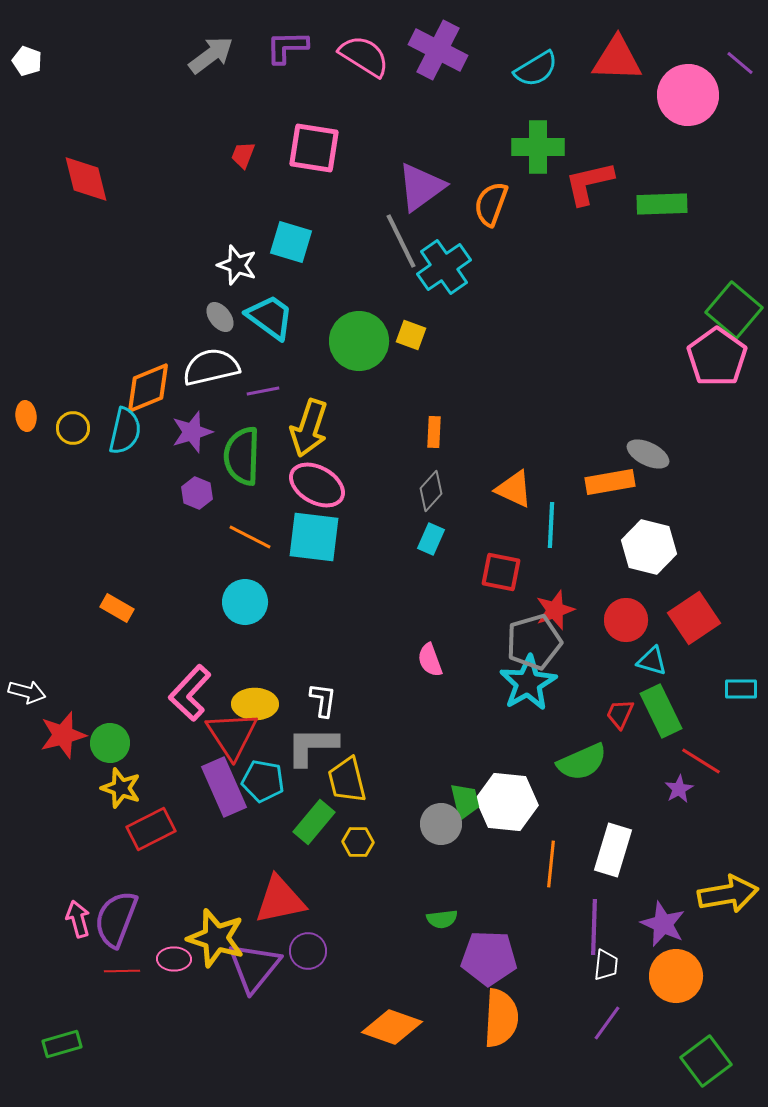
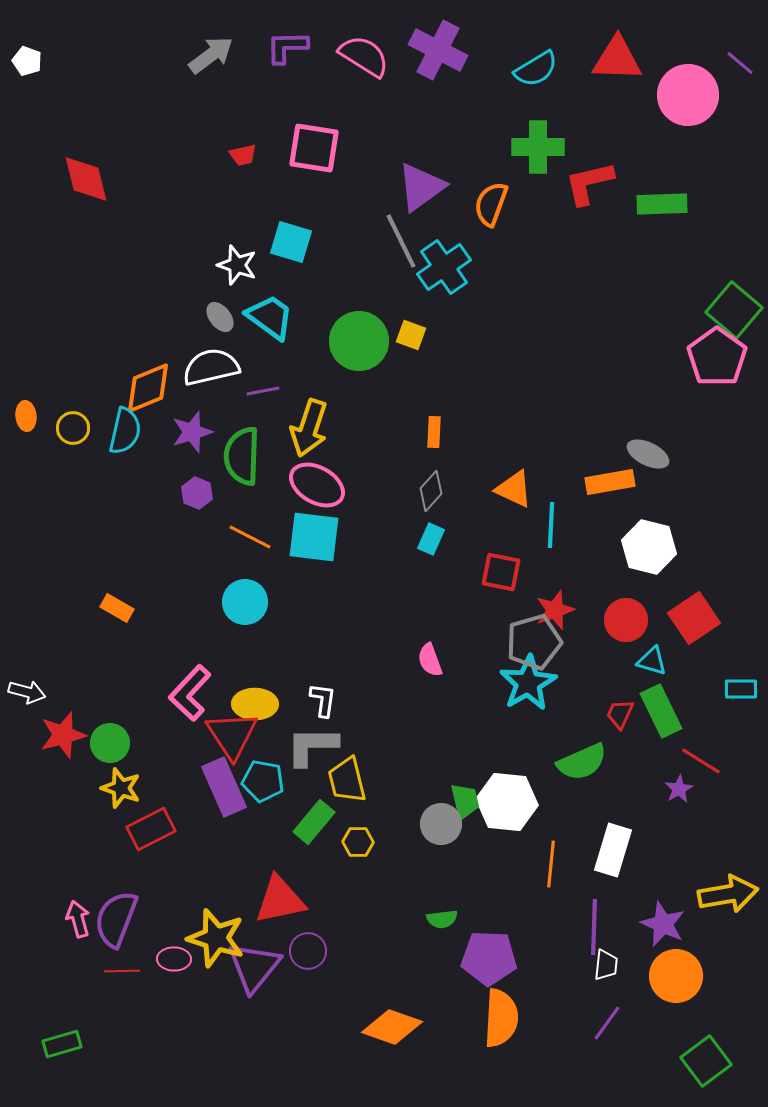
red trapezoid at (243, 155): rotated 124 degrees counterclockwise
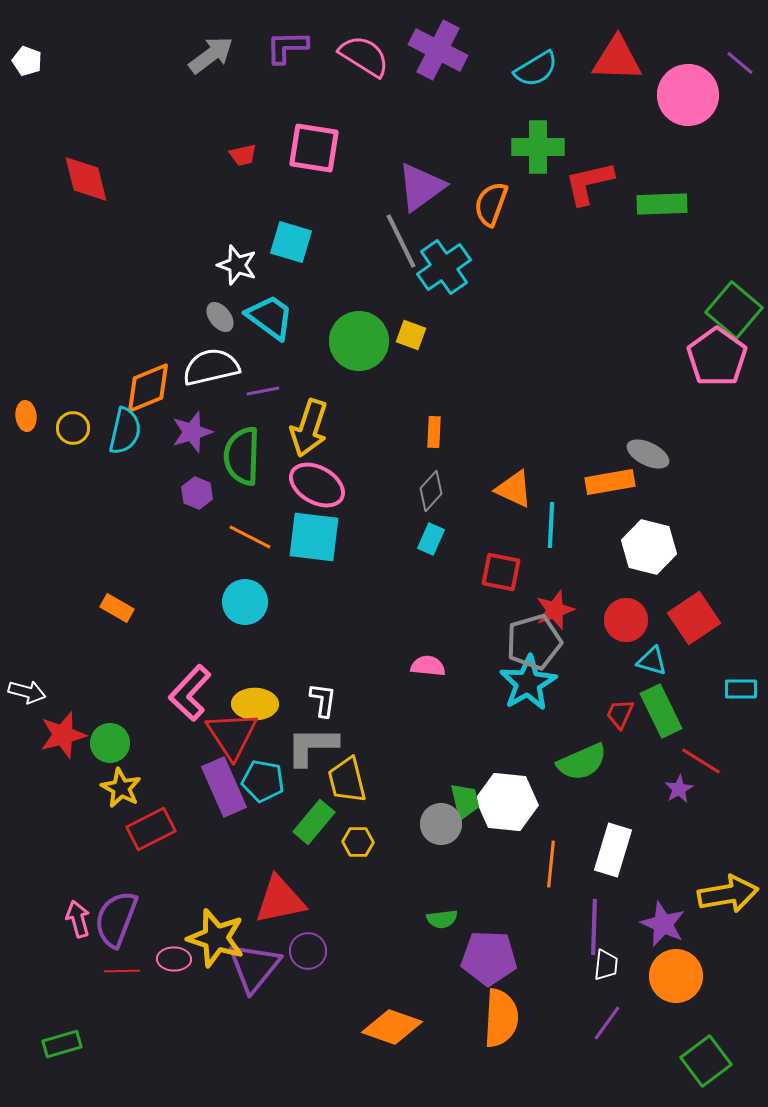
pink semicircle at (430, 660): moved 2 px left, 6 px down; rotated 116 degrees clockwise
yellow star at (121, 788): rotated 9 degrees clockwise
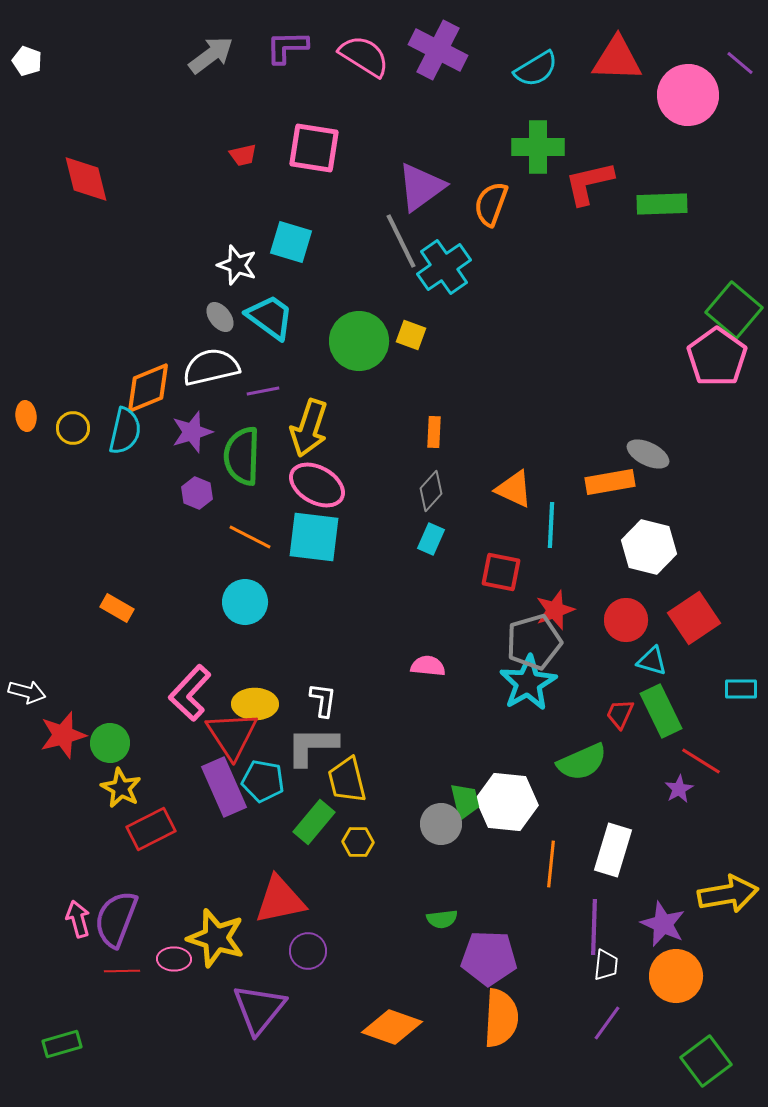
purple triangle at (254, 967): moved 5 px right, 42 px down
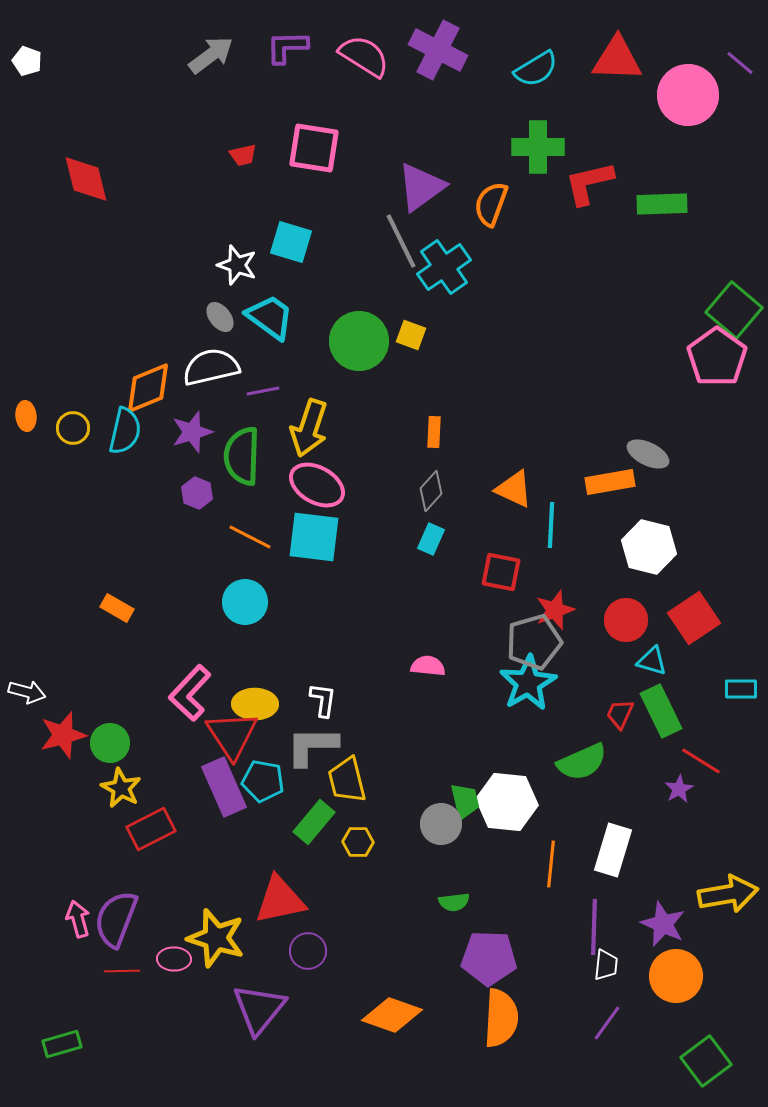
green semicircle at (442, 919): moved 12 px right, 17 px up
orange diamond at (392, 1027): moved 12 px up
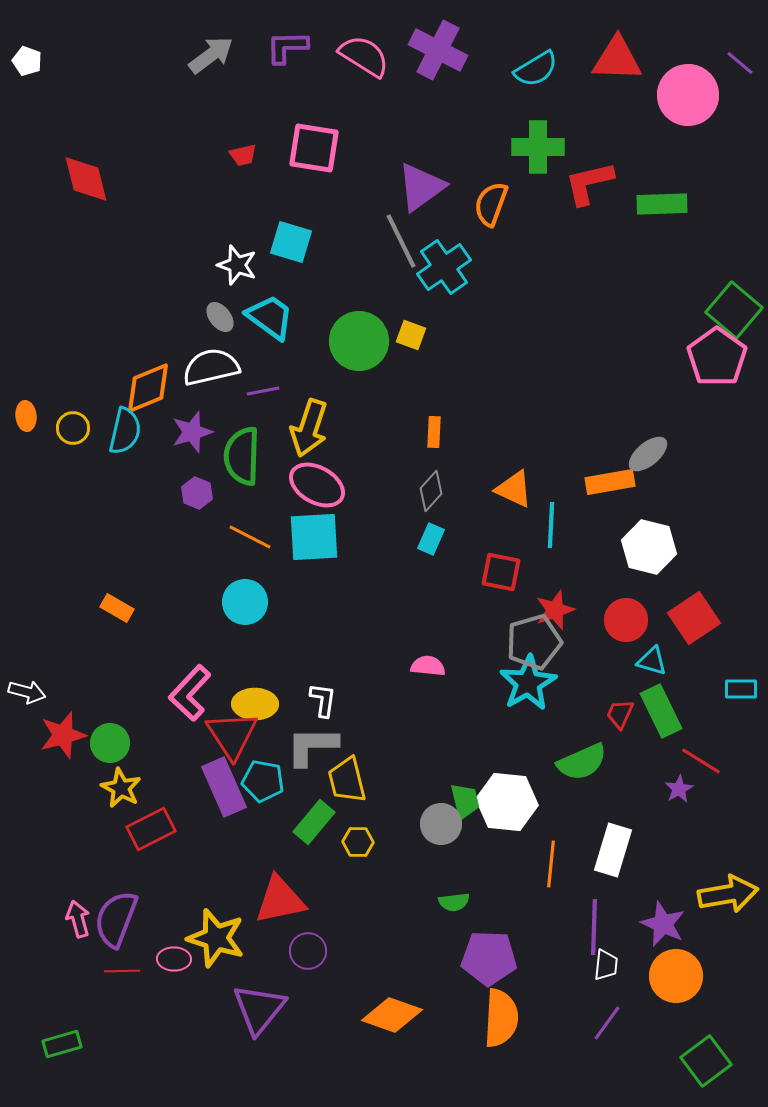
gray ellipse at (648, 454): rotated 66 degrees counterclockwise
cyan square at (314, 537): rotated 10 degrees counterclockwise
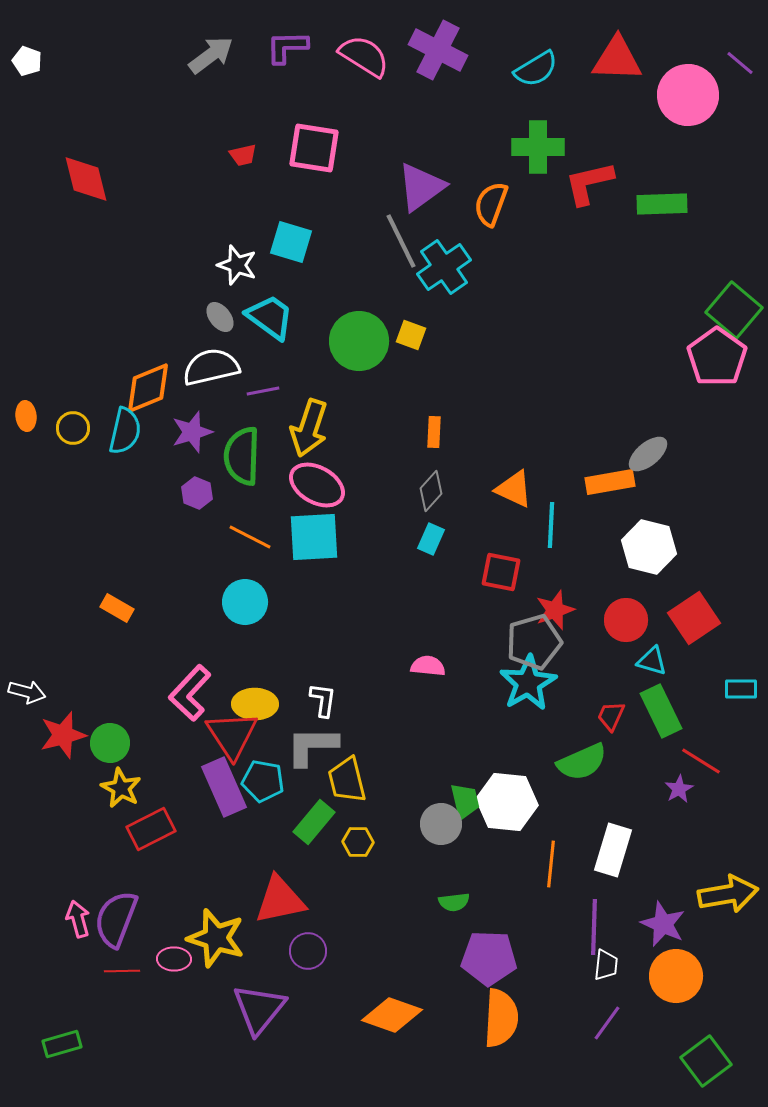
red trapezoid at (620, 714): moved 9 px left, 2 px down
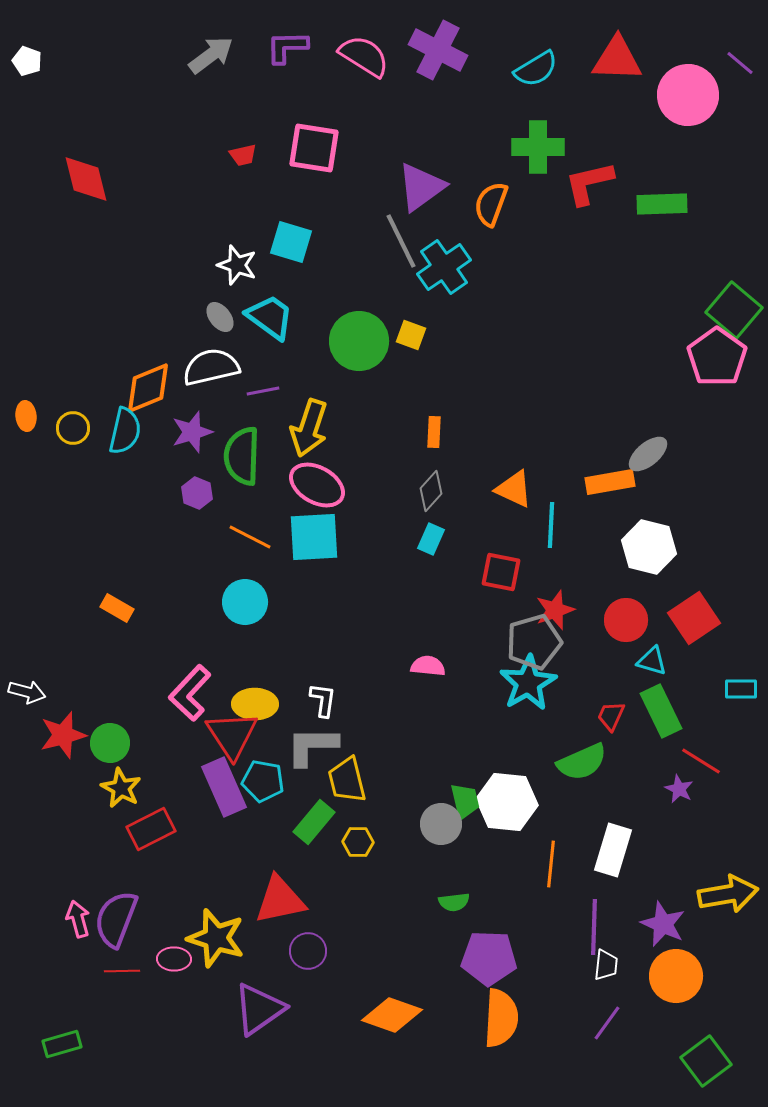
purple star at (679, 789): rotated 16 degrees counterclockwise
purple triangle at (259, 1009): rotated 16 degrees clockwise
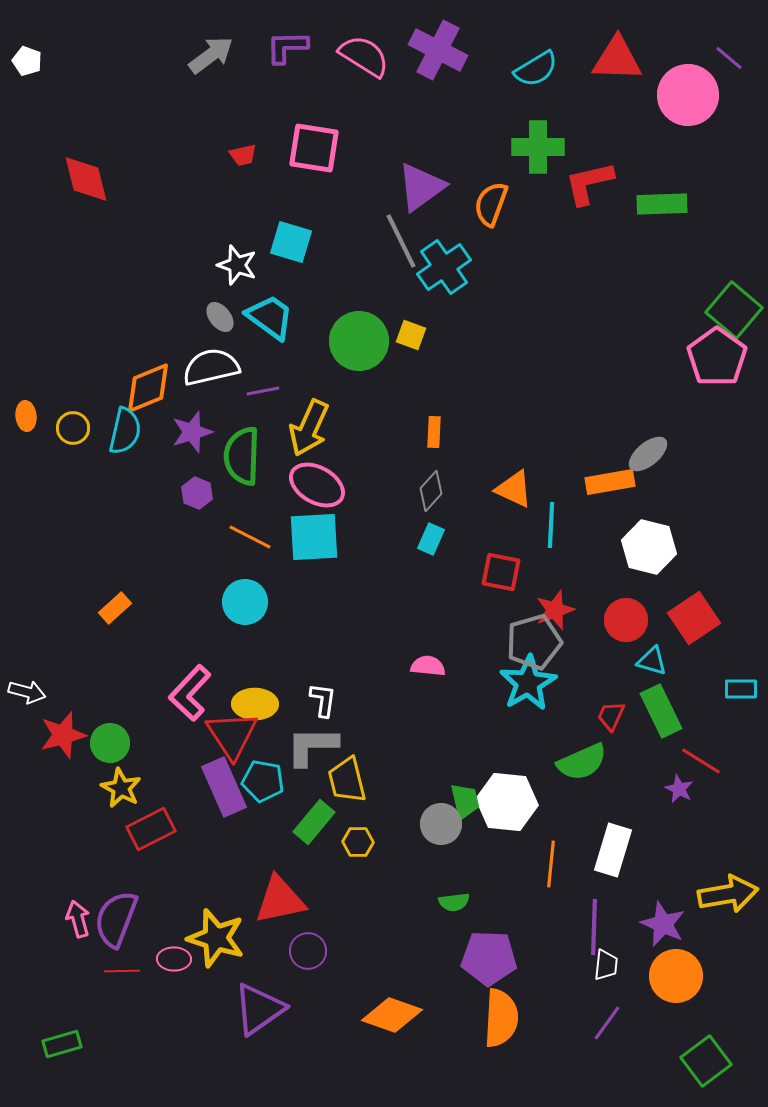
purple line at (740, 63): moved 11 px left, 5 px up
yellow arrow at (309, 428): rotated 6 degrees clockwise
orange rectangle at (117, 608): moved 2 px left; rotated 72 degrees counterclockwise
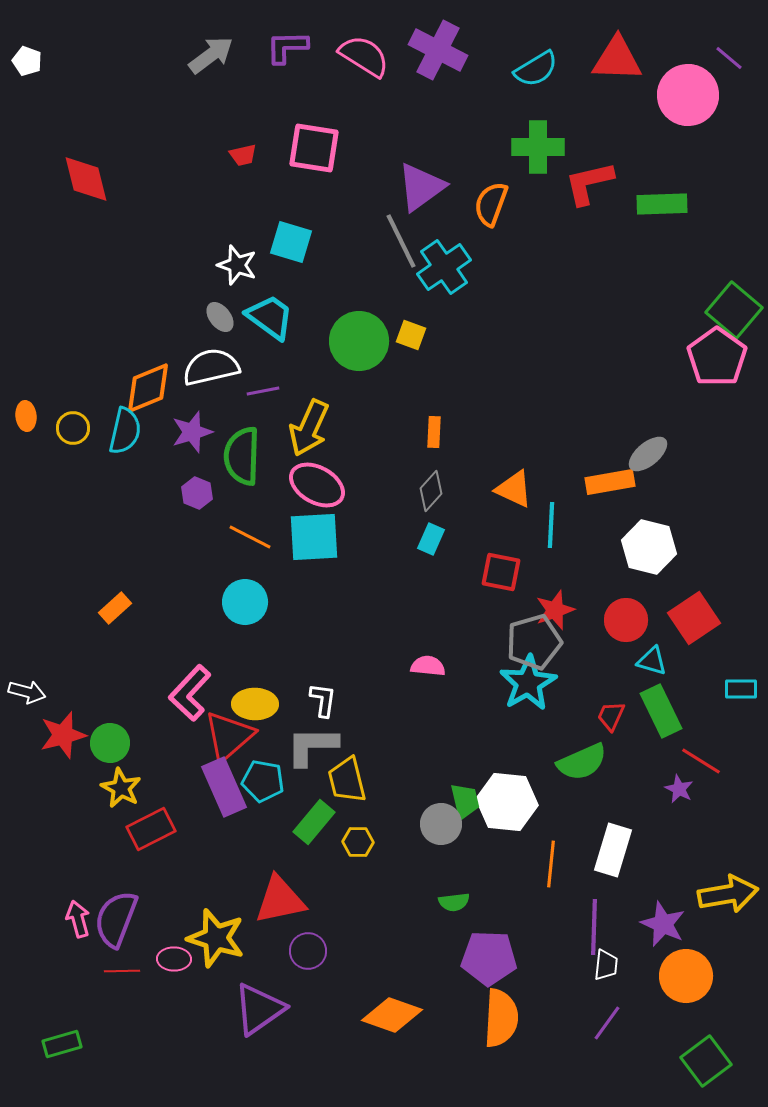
red triangle at (232, 735): moved 3 px left, 1 px down; rotated 22 degrees clockwise
orange circle at (676, 976): moved 10 px right
